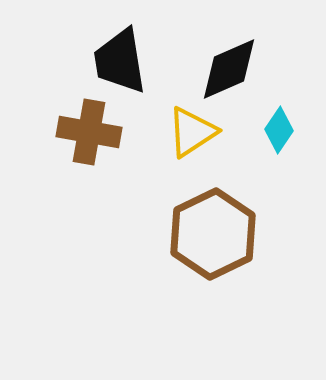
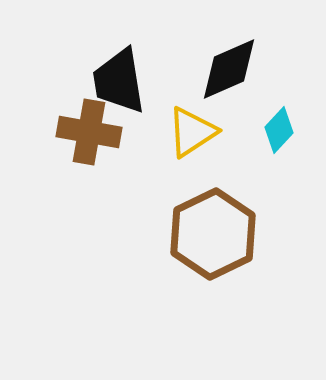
black trapezoid: moved 1 px left, 20 px down
cyan diamond: rotated 9 degrees clockwise
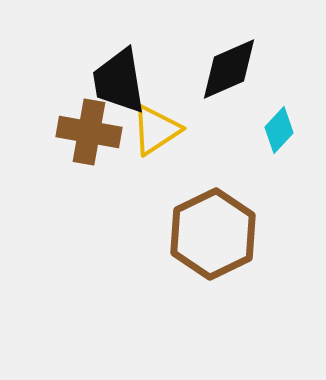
yellow triangle: moved 36 px left, 2 px up
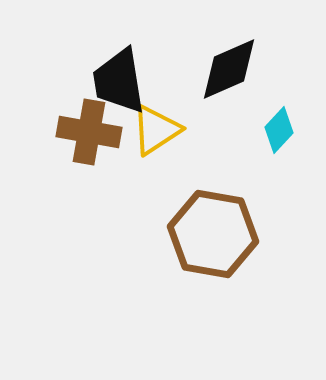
brown hexagon: rotated 24 degrees counterclockwise
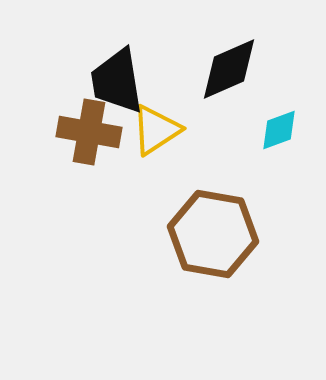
black trapezoid: moved 2 px left
cyan diamond: rotated 27 degrees clockwise
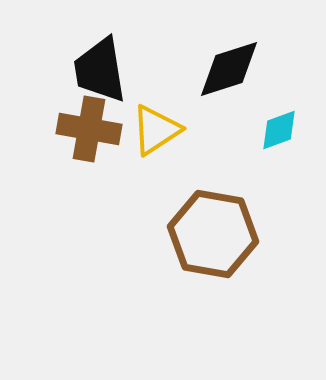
black diamond: rotated 6 degrees clockwise
black trapezoid: moved 17 px left, 11 px up
brown cross: moved 3 px up
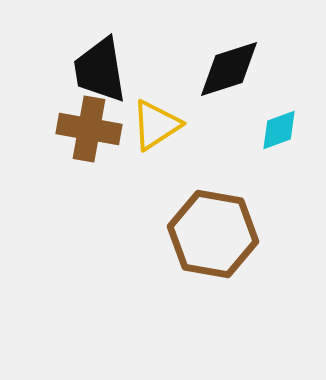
yellow triangle: moved 5 px up
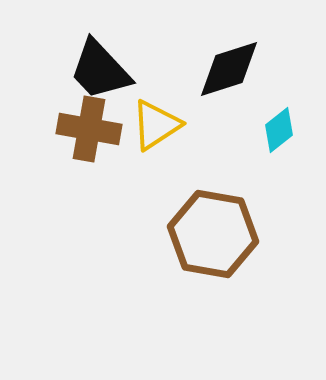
black trapezoid: rotated 34 degrees counterclockwise
cyan diamond: rotated 18 degrees counterclockwise
